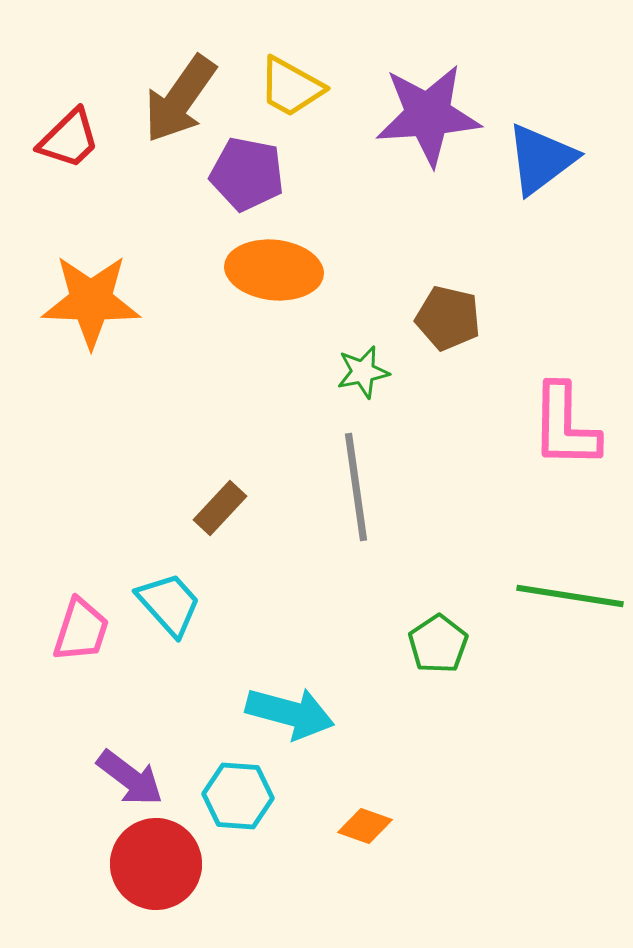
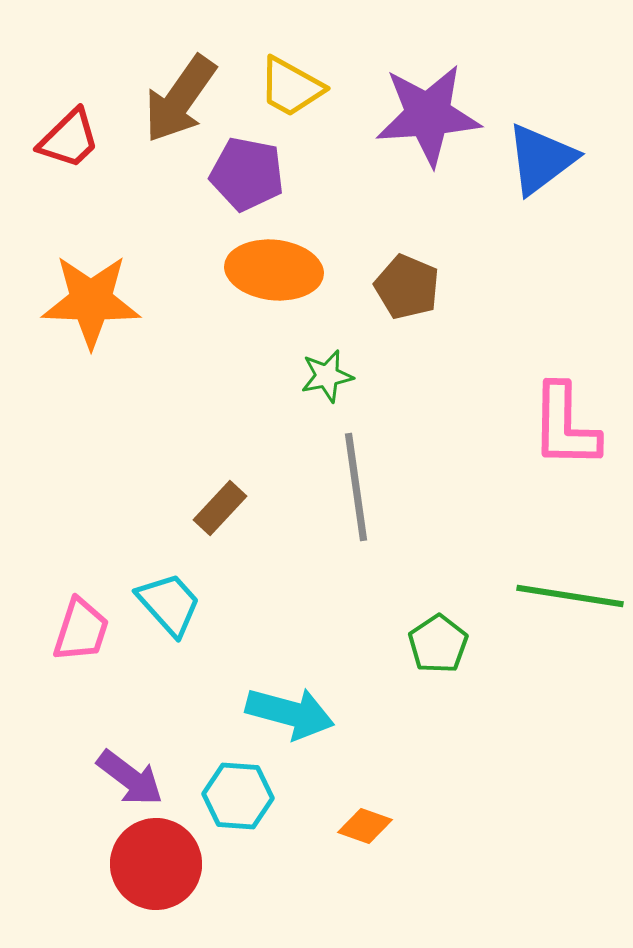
brown pentagon: moved 41 px left, 31 px up; rotated 10 degrees clockwise
green star: moved 36 px left, 4 px down
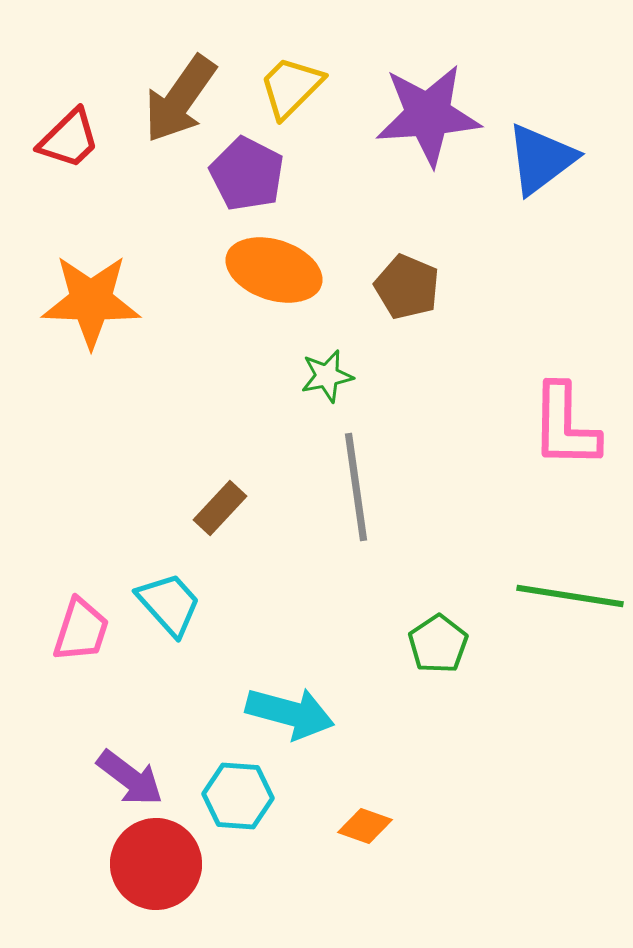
yellow trapezoid: rotated 106 degrees clockwise
purple pentagon: rotated 16 degrees clockwise
orange ellipse: rotated 12 degrees clockwise
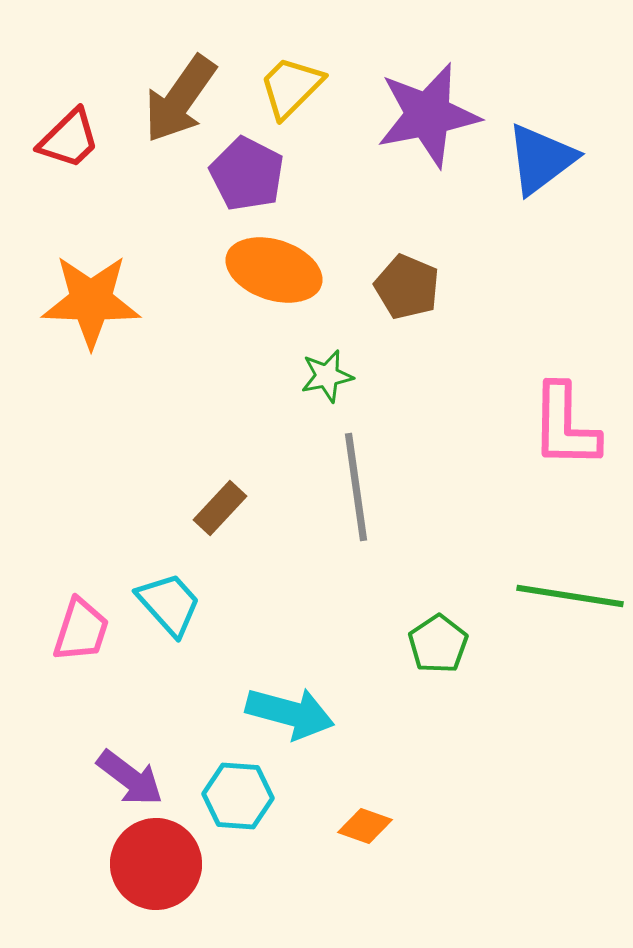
purple star: rotated 7 degrees counterclockwise
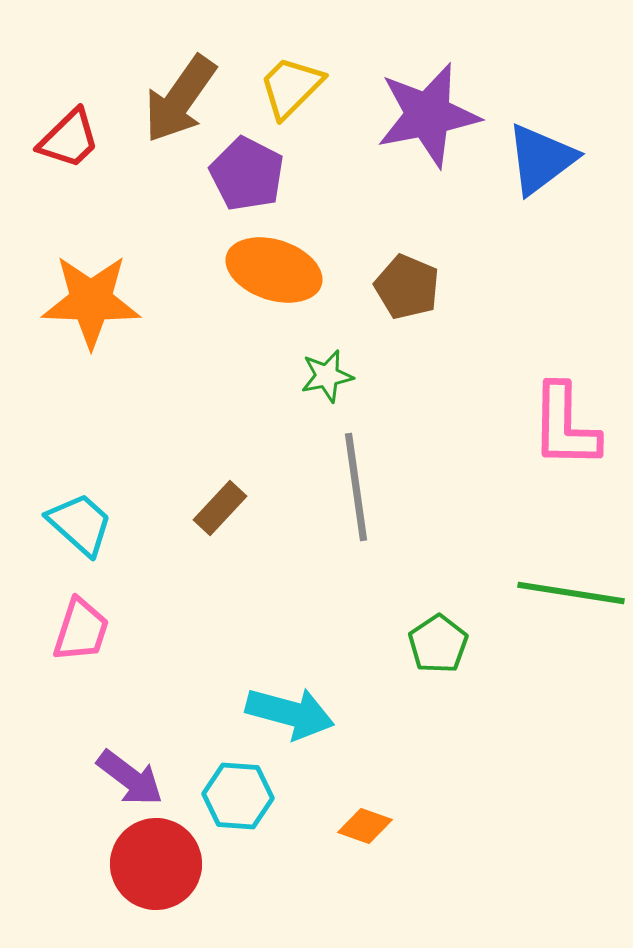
green line: moved 1 px right, 3 px up
cyan trapezoid: moved 89 px left, 80 px up; rotated 6 degrees counterclockwise
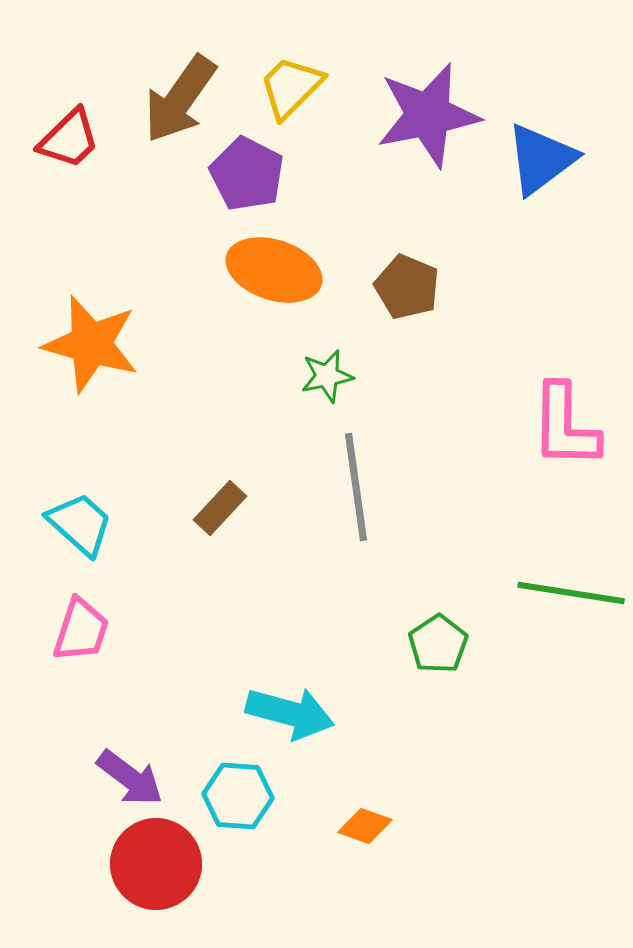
orange star: moved 43 px down; rotated 14 degrees clockwise
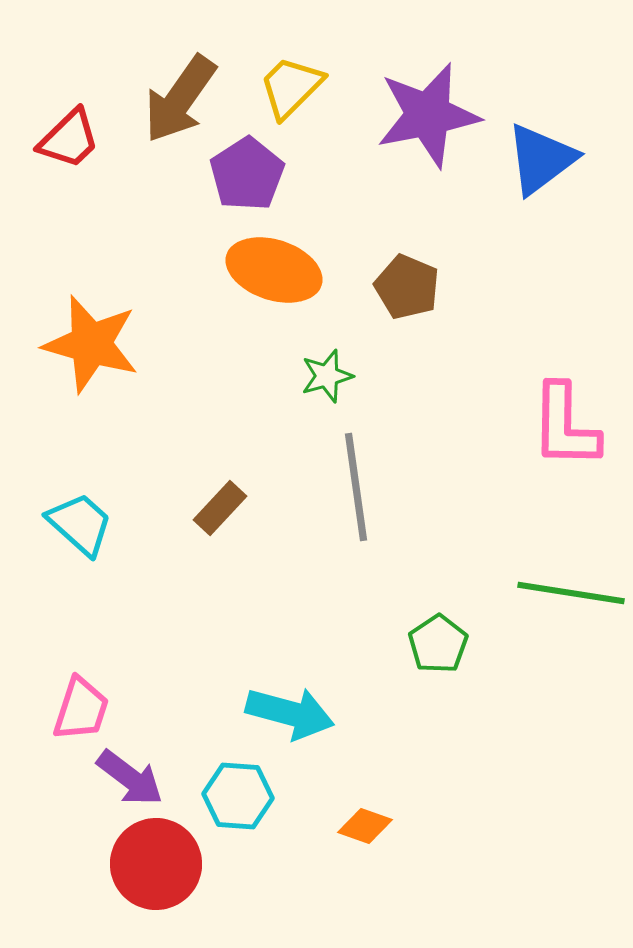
purple pentagon: rotated 12 degrees clockwise
green star: rotated 4 degrees counterclockwise
pink trapezoid: moved 79 px down
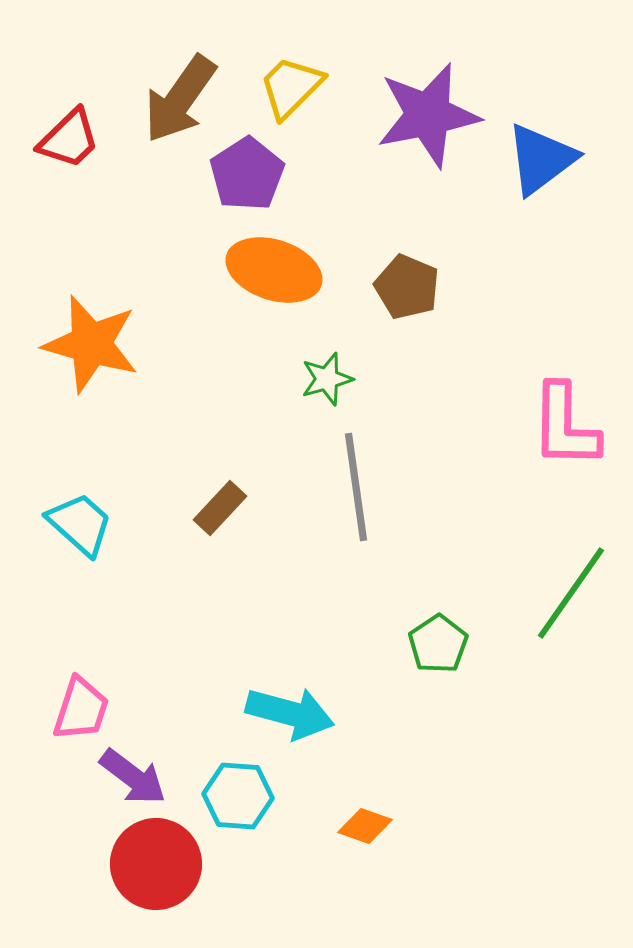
green star: moved 3 px down
green line: rotated 64 degrees counterclockwise
purple arrow: moved 3 px right, 1 px up
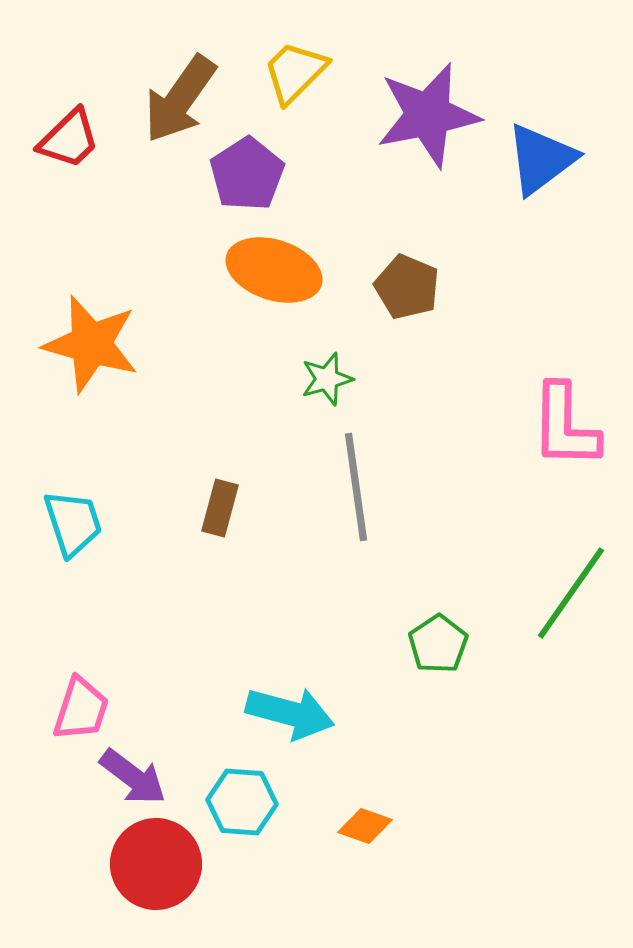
yellow trapezoid: moved 4 px right, 15 px up
brown rectangle: rotated 28 degrees counterclockwise
cyan trapezoid: moved 7 px left, 1 px up; rotated 30 degrees clockwise
cyan hexagon: moved 4 px right, 6 px down
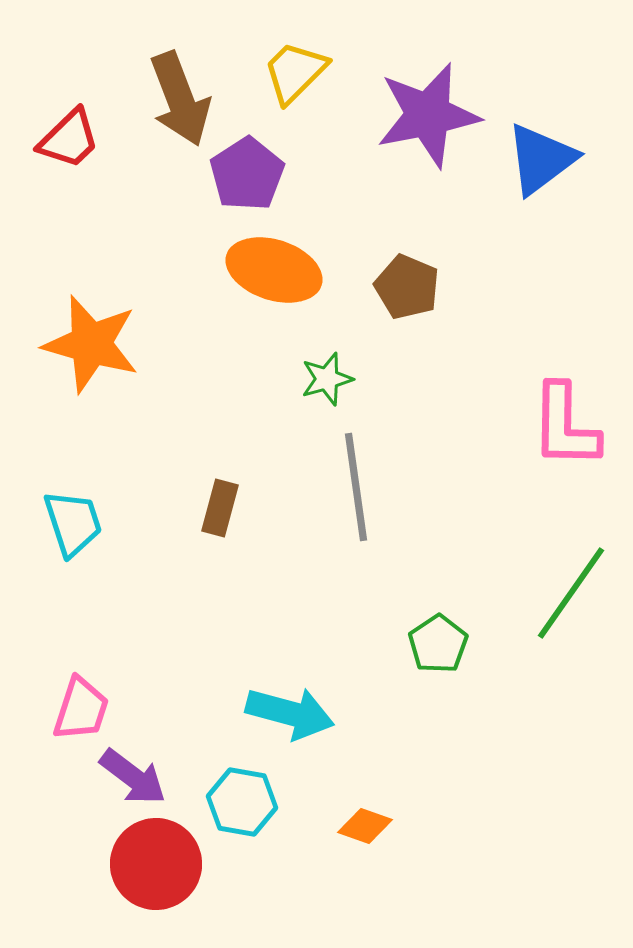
brown arrow: rotated 56 degrees counterclockwise
cyan hexagon: rotated 6 degrees clockwise
